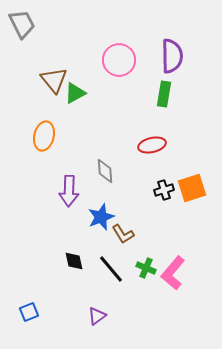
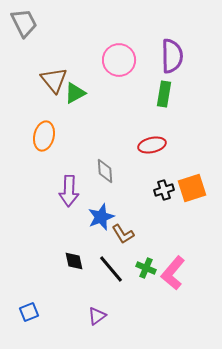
gray trapezoid: moved 2 px right, 1 px up
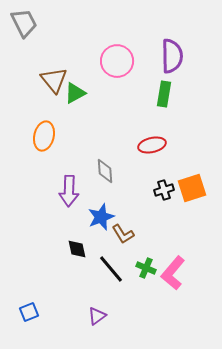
pink circle: moved 2 px left, 1 px down
black diamond: moved 3 px right, 12 px up
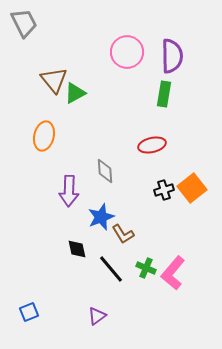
pink circle: moved 10 px right, 9 px up
orange square: rotated 20 degrees counterclockwise
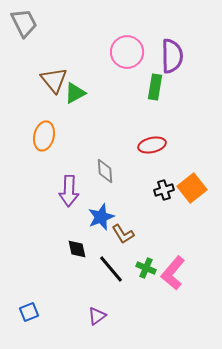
green rectangle: moved 9 px left, 7 px up
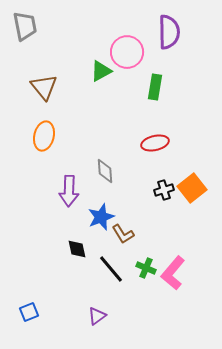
gray trapezoid: moved 1 px right, 3 px down; rotated 16 degrees clockwise
purple semicircle: moved 3 px left, 24 px up
brown triangle: moved 10 px left, 7 px down
green triangle: moved 26 px right, 22 px up
red ellipse: moved 3 px right, 2 px up
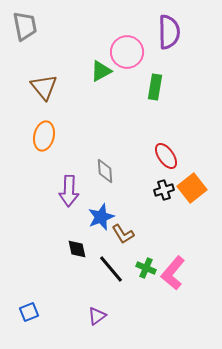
red ellipse: moved 11 px right, 13 px down; rotated 68 degrees clockwise
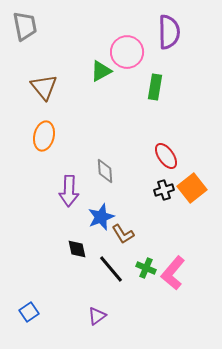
blue square: rotated 12 degrees counterclockwise
